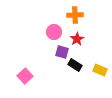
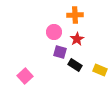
purple square: moved 2 px left
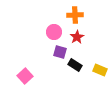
red star: moved 2 px up
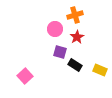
orange cross: rotated 14 degrees counterclockwise
pink circle: moved 1 px right, 3 px up
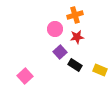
red star: rotated 24 degrees clockwise
purple square: rotated 32 degrees clockwise
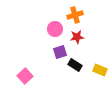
purple square: rotated 24 degrees clockwise
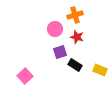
red star: rotated 24 degrees clockwise
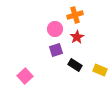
red star: rotated 24 degrees clockwise
purple square: moved 4 px left, 2 px up
